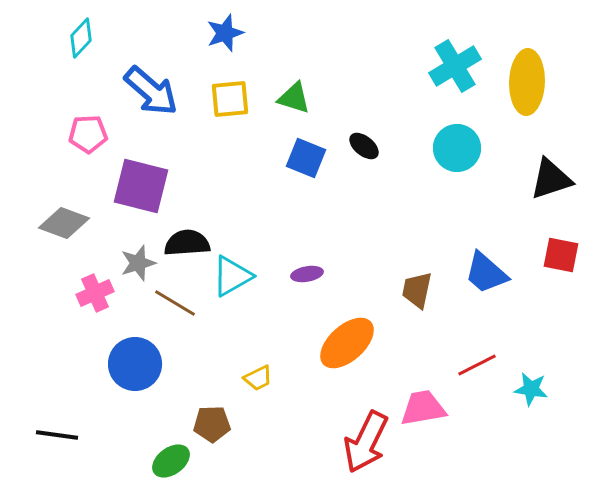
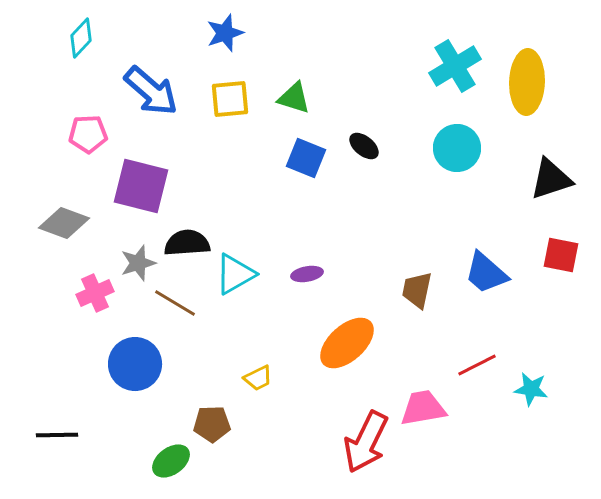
cyan triangle: moved 3 px right, 2 px up
black line: rotated 9 degrees counterclockwise
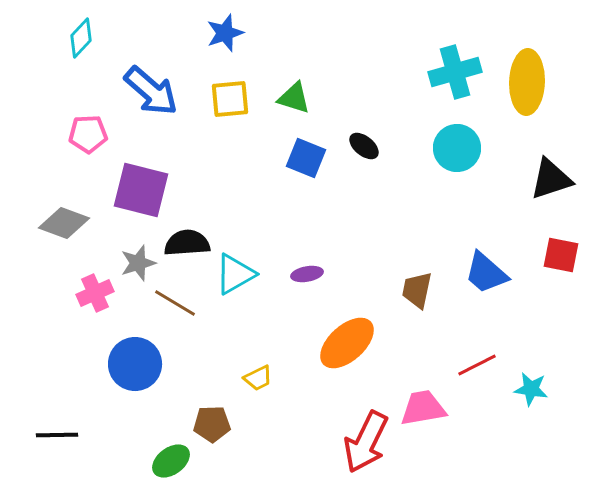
cyan cross: moved 6 px down; rotated 15 degrees clockwise
purple square: moved 4 px down
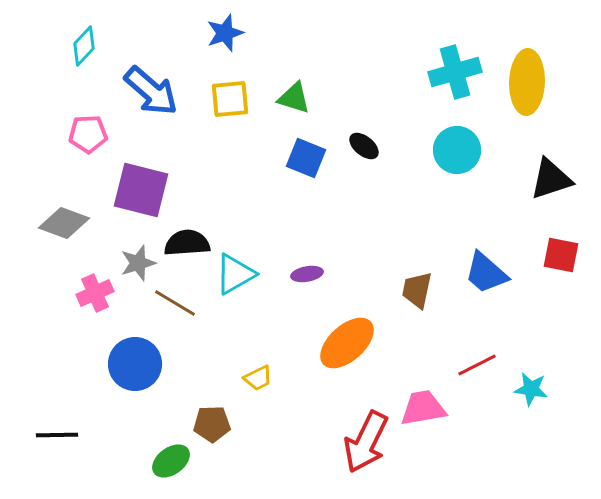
cyan diamond: moved 3 px right, 8 px down
cyan circle: moved 2 px down
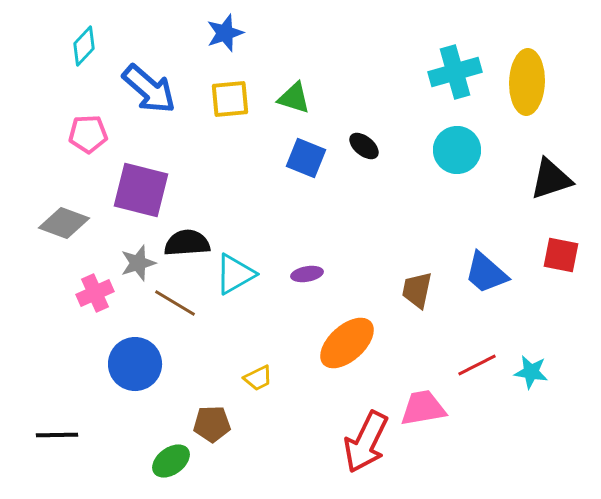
blue arrow: moved 2 px left, 2 px up
cyan star: moved 17 px up
